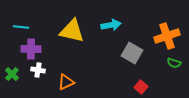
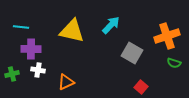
cyan arrow: rotated 36 degrees counterclockwise
green cross: rotated 32 degrees clockwise
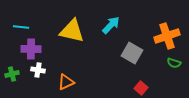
red square: moved 1 px down
